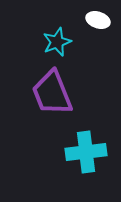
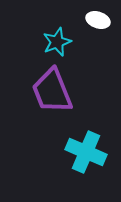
purple trapezoid: moved 2 px up
cyan cross: rotated 30 degrees clockwise
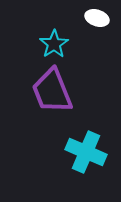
white ellipse: moved 1 px left, 2 px up
cyan star: moved 3 px left, 2 px down; rotated 12 degrees counterclockwise
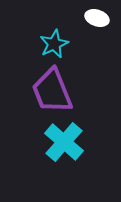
cyan star: rotated 8 degrees clockwise
cyan cross: moved 22 px left, 10 px up; rotated 18 degrees clockwise
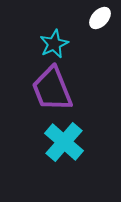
white ellipse: moved 3 px right; rotated 65 degrees counterclockwise
purple trapezoid: moved 2 px up
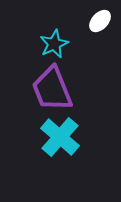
white ellipse: moved 3 px down
cyan cross: moved 4 px left, 5 px up
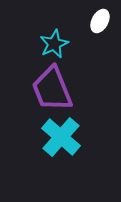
white ellipse: rotated 15 degrees counterclockwise
cyan cross: moved 1 px right
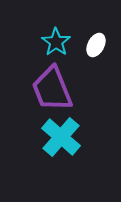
white ellipse: moved 4 px left, 24 px down
cyan star: moved 2 px right, 2 px up; rotated 12 degrees counterclockwise
